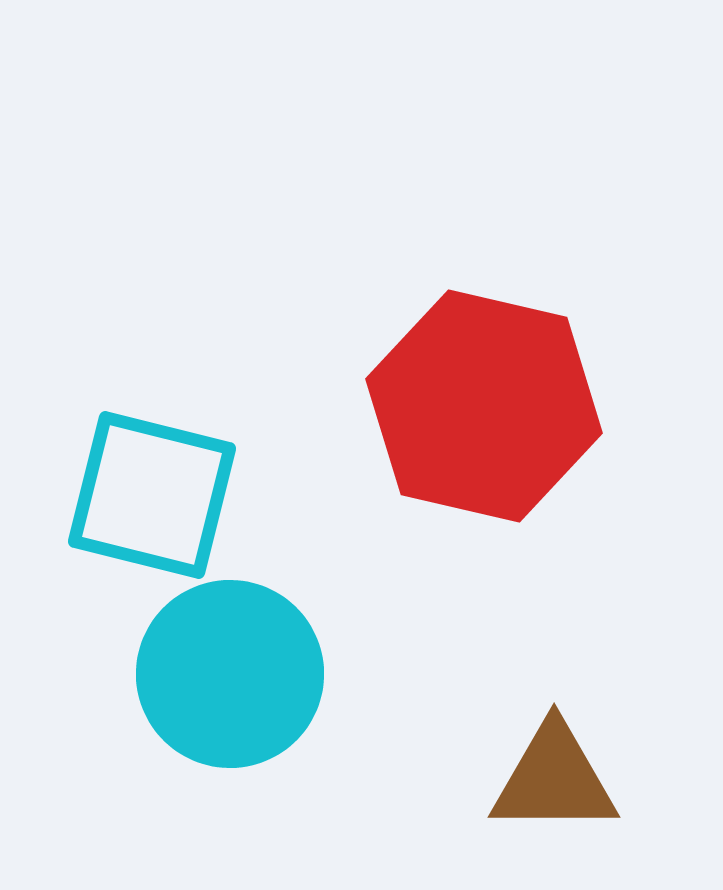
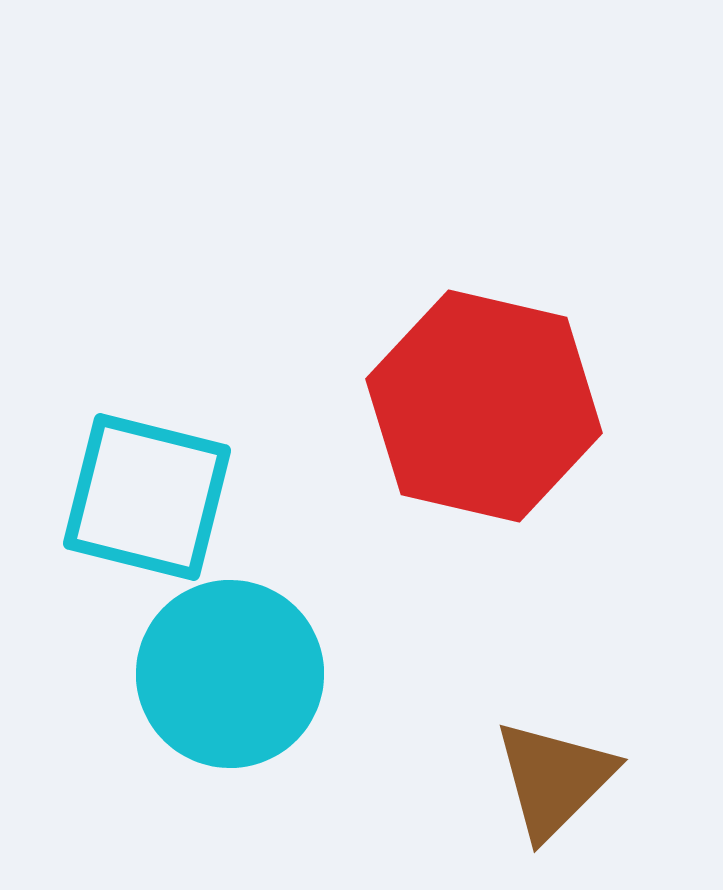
cyan square: moved 5 px left, 2 px down
brown triangle: rotated 45 degrees counterclockwise
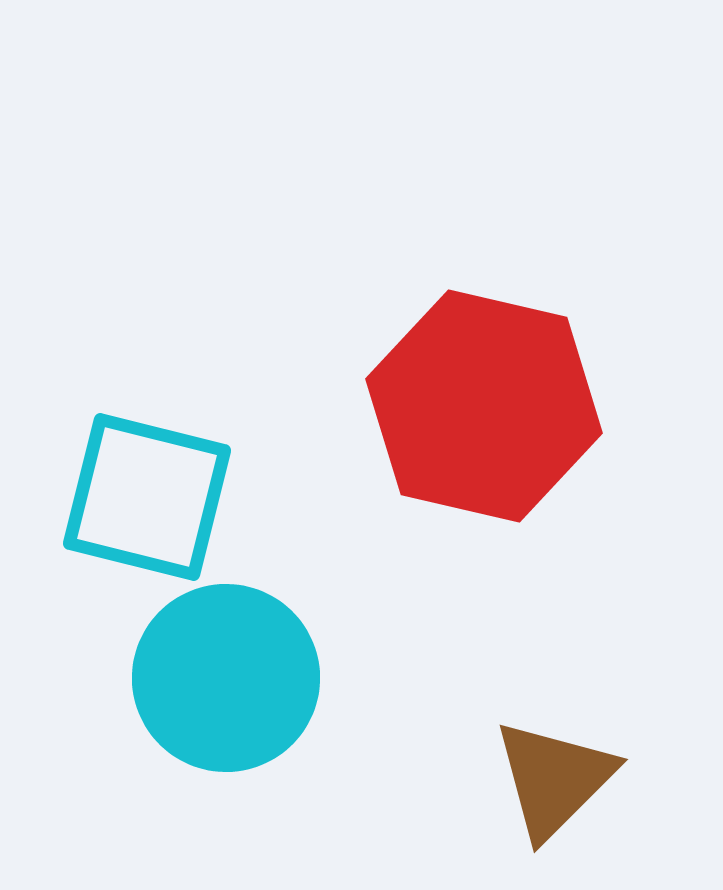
cyan circle: moved 4 px left, 4 px down
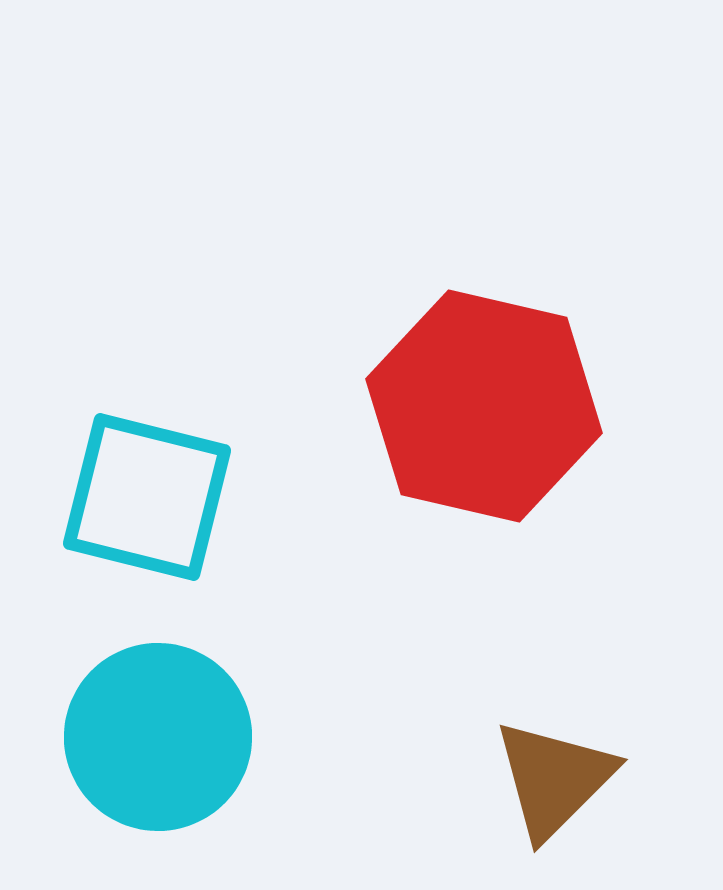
cyan circle: moved 68 px left, 59 px down
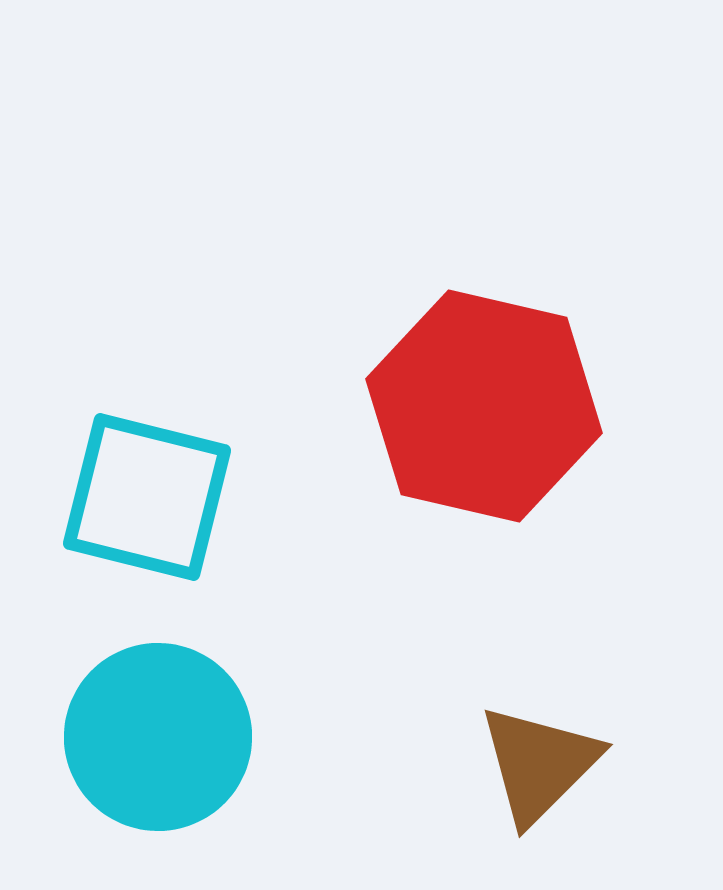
brown triangle: moved 15 px left, 15 px up
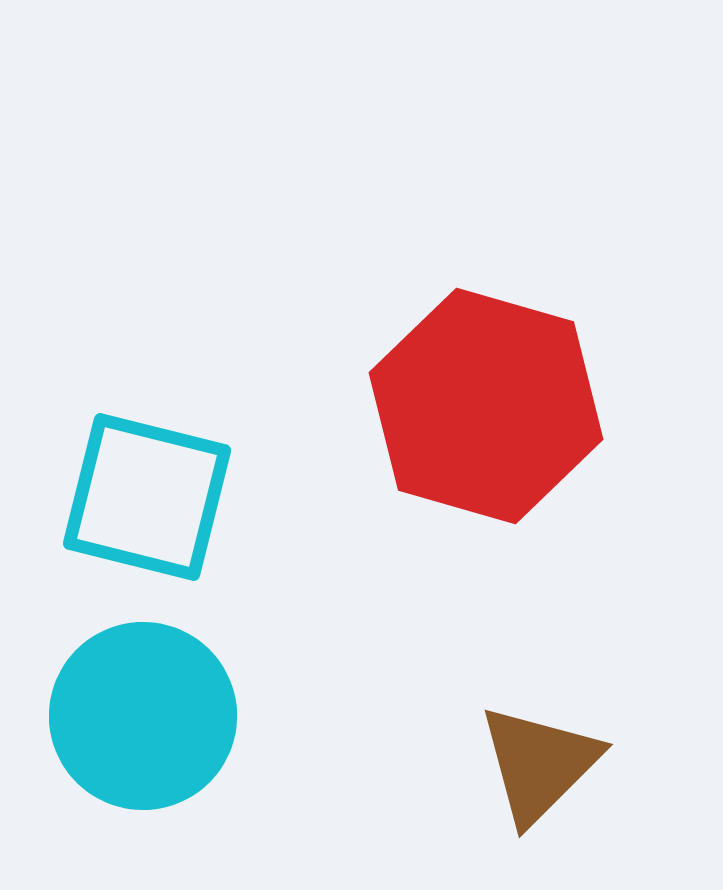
red hexagon: moved 2 px right; rotated 3 degrees clockwise
cyan circle: moved 15 px left, 21 px up
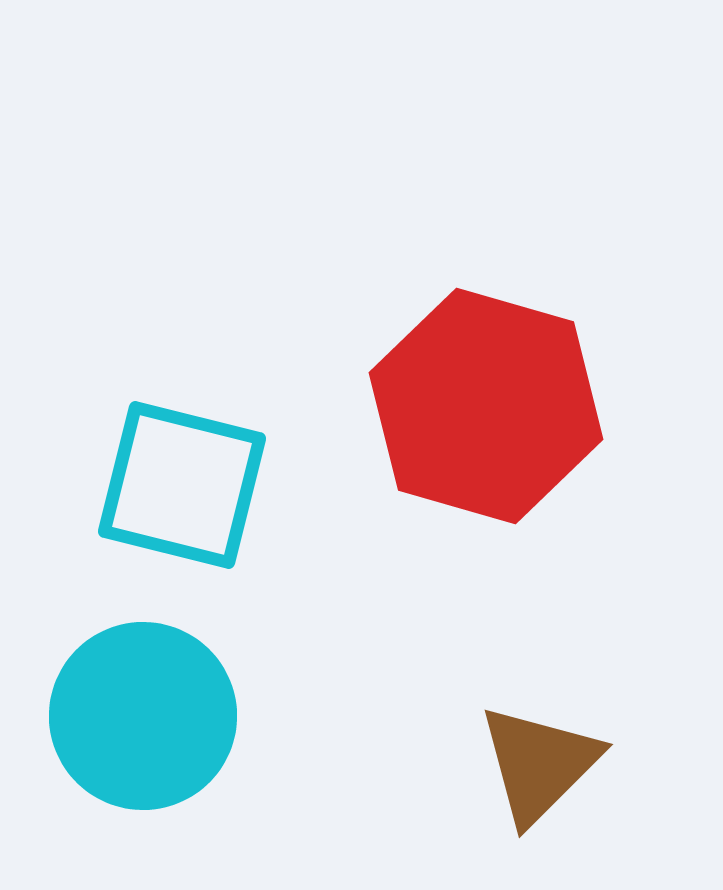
cyan square: moved 35 px right, 12 px up
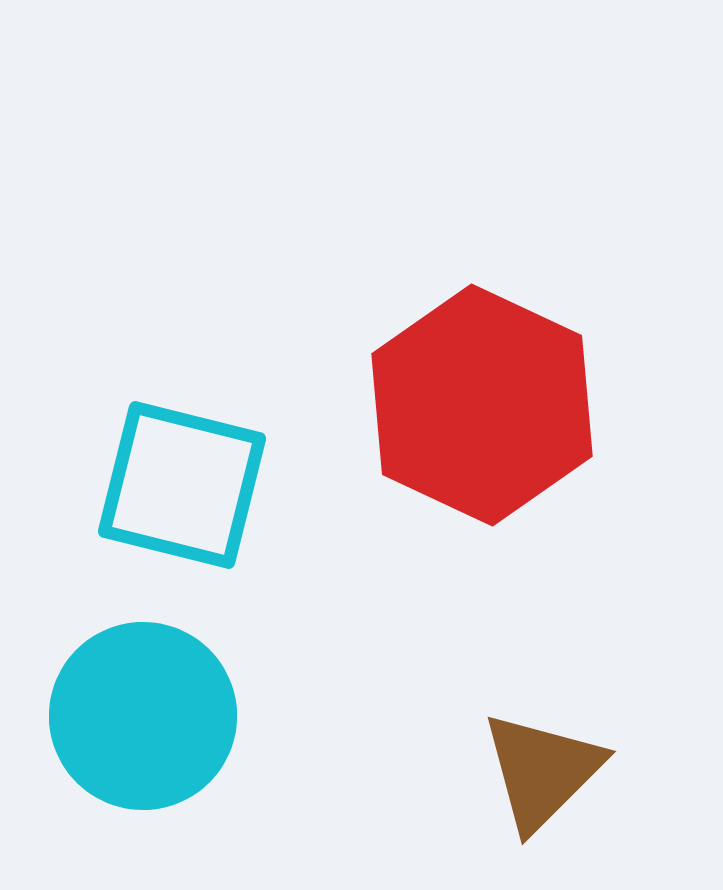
red hexagon: moved 4 px left, 1 px up; rotated 9 degrees clockwise
brown triangle: moved 3 px right, 7 px down
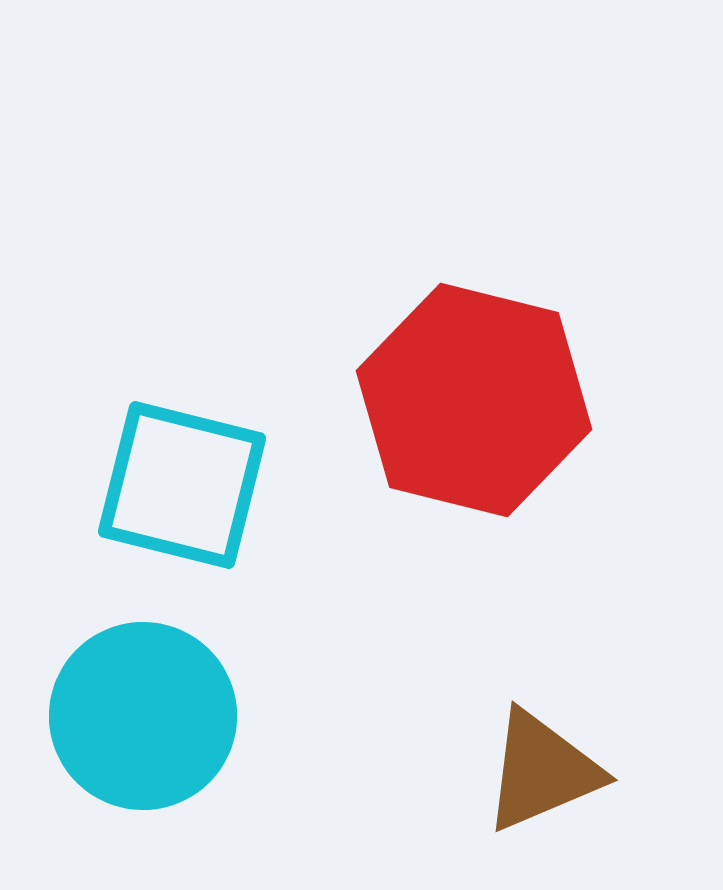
red hexagon: moved 8 px left, 5 px up; rotated 11 degrees counterclockwise
brown triangle: rotated 22 degrees clockwise
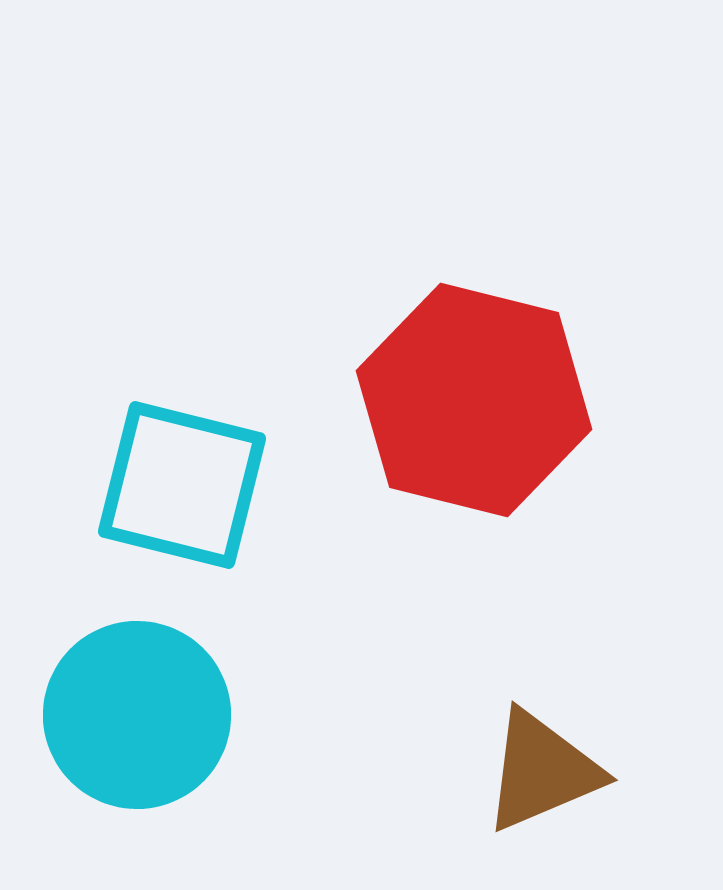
cyan circle: moved 6 px left, 1 px up
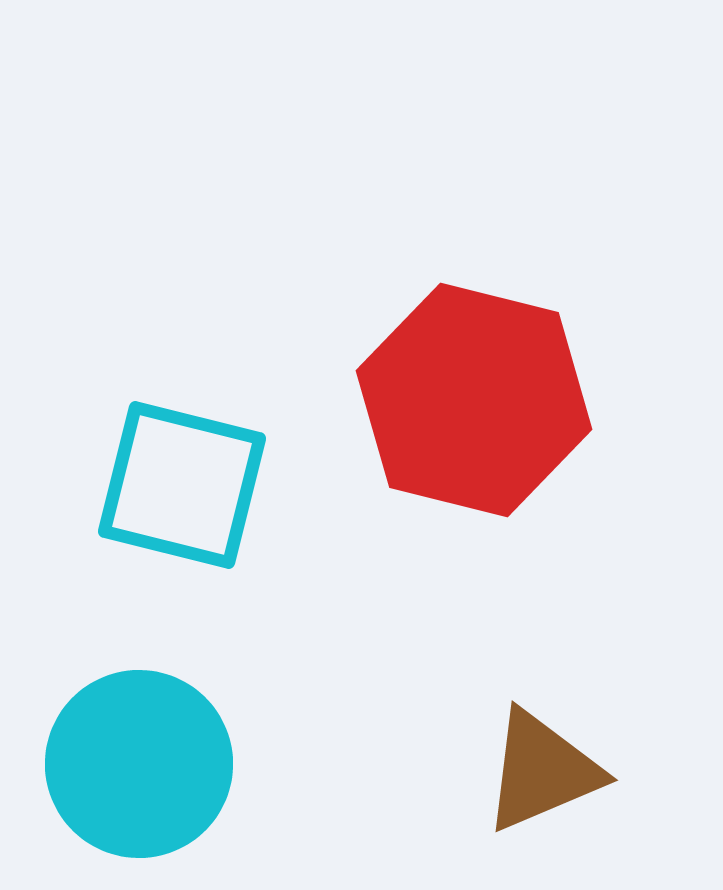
cyan circle: moved 2 px right, 49 px down
